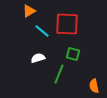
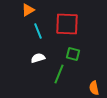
orange triangle: moved 1 px left, 1 px up
cyan line: moved 4 px left; rotated 28 degrees clockwise
orange semicircle: moved 2 px down
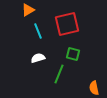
red square: rotated 15 degrees counterclockwise
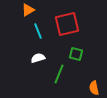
green square: moved 3 px right
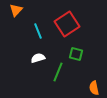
orange triangle: moved 12 px left; rotated 16 degrees counterclockwise
red square: rotated 20 degrees counterclockwise
green line: moved 1 px left, 2 px up
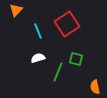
green square: moved 5 px down
orange semicircle: moved 1 px right, 1 px up
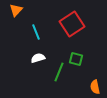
red square: moved 5 px right
cyan line: moved 2 px left, 1 px down
green line: moved 1 px right
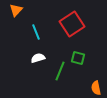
green square: moved 2 px right, 1 px up
green line: moved 1 px right, 1 px up
orange semicircle: moved 1 px right, 1 px down
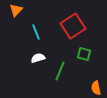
red square: moved 1 px right, 2 px down
green square: moved 6 px right, 4 px up
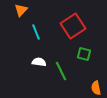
orange triangle: moved 5 px right
white semicircle: moved 1 px right, 4 px down; rotated 24 degrees clockwise
green line: moved 1 px right; rotated 48 degrees counterclockwise
